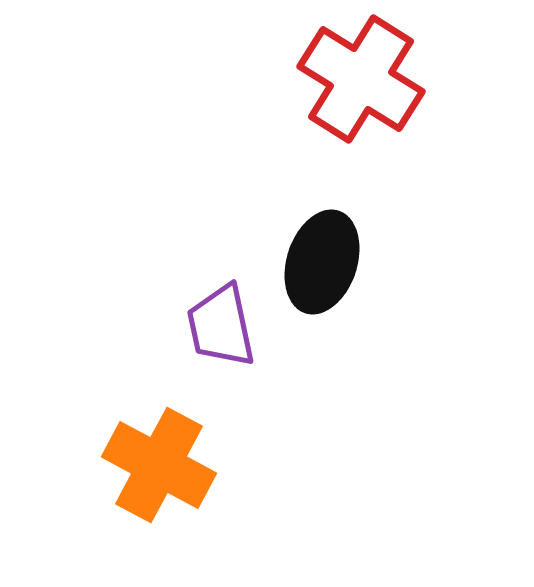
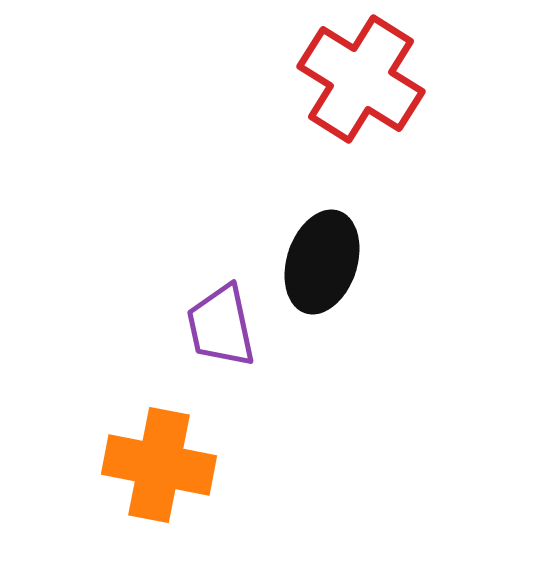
orange cross: rotated 17 degrees counterclockwise
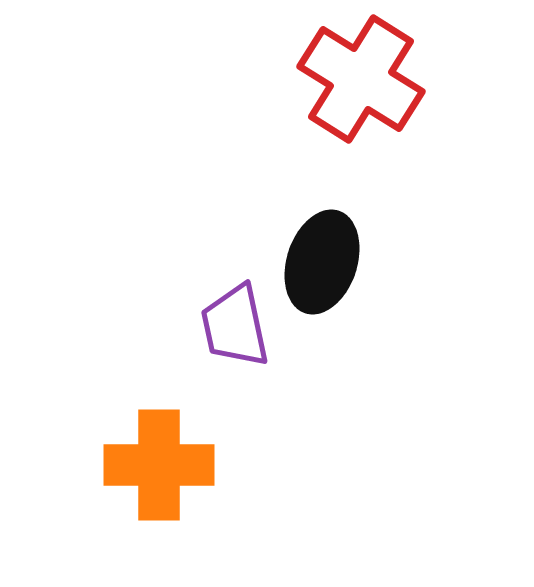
purple trapezoid: moved 14 px right
orange cross: rotated 11 degrees counterclockwise
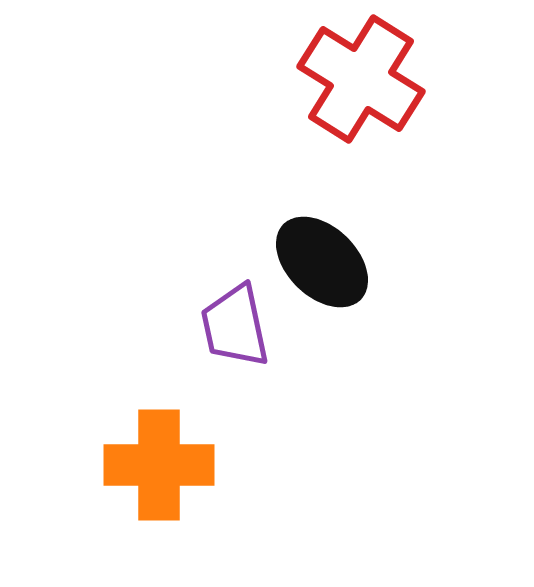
black ellipse: rotated 64 degrees counterclockwise
